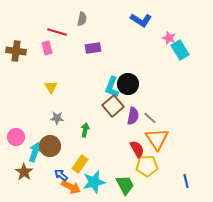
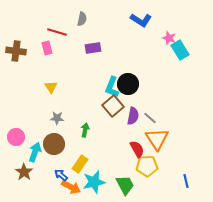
brown circle: moved 4 px right, 2 px up
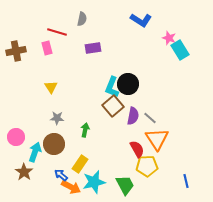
brown cross: rotated 18 degrees counterclockwise
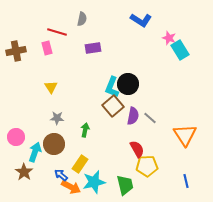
orange triangle: moved 28 px right, 4 px up
green trapezoid: rotated 15 degrees clockwise
